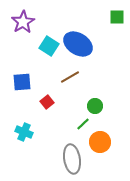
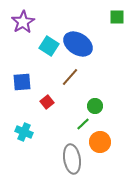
brown line: rotated 18 degrees counterclockwise
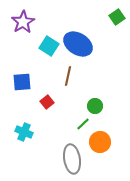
green square: rotated 35 degrees counterclockwise
brown line: moved 2 px left, 1 px up; rotated 30 degrees counterclockwise
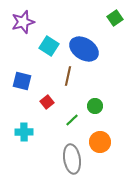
green square: moved 2 px left, 1 px down
purple star: rotated 15 degrees clockwise
blue ellipse: moved 6 px right, 5 px down
blue square: moved 1 px up; rotated 18 degrees clockwise
green line: moved 11 px left, 4 px up
cyan cross: rotated 24 degrees counterclockwise
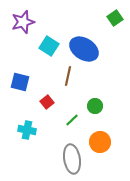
blue square: moved 2 px left, 1 px down
cyan cross: moved 3 px right, 2 px up; rotated 12 degrees clockwise
